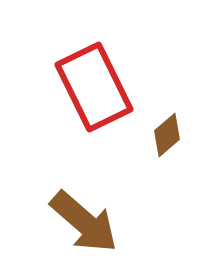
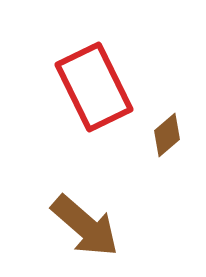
brown arrow: moved 1 px right, 4 px down
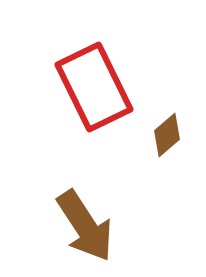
brown arrow: rotated 16 degrees clockwise
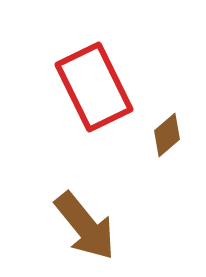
brown arrow: rotated 6 degrees counterclockwise
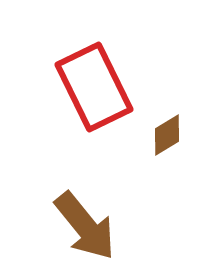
brown diamond: rotated 9 degrees clockwise
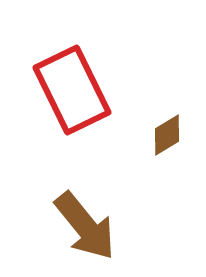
red rectangle: moved 22 px left, 3 px down
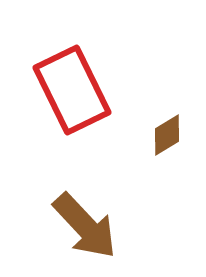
brown arrow: rotated 4 degrees counterclockwise
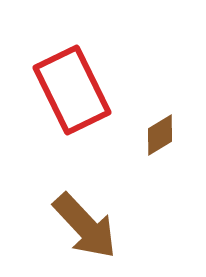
brown diamond: moved 7 px left
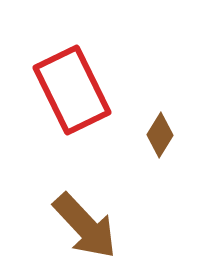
brown diamond: rotated 27 degrees counterclockwise
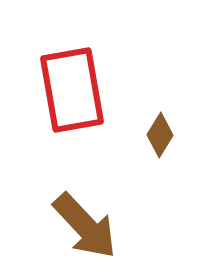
red rectangle: rotated 16 degrees clockwise
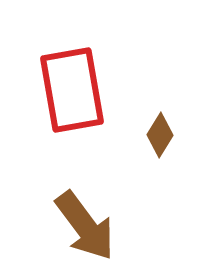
brown arrow: rotated 6 degrees clockwise
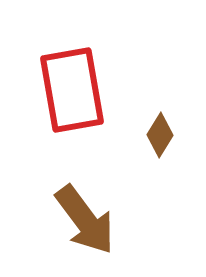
brown arrow: moved 6 px up
